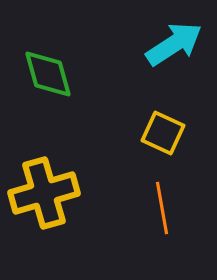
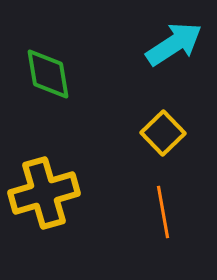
green diamond: rotated 6 degrees clockwise
yellow square: rotated 21 degrees clockwise
orange line: moved 1 px right, 4 px down
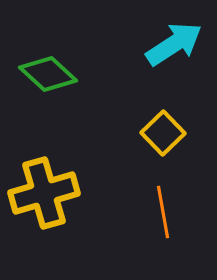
green diamond: rotated 38 degrees counterclockwise
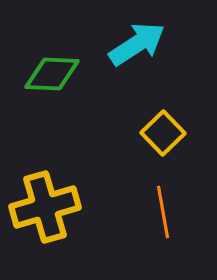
cyan arrow: moved 37 px left
green diamond: moved 4 px right; rotated 40 degrees counterclockwise
yellow cross: moved 1 px right, 14 px down
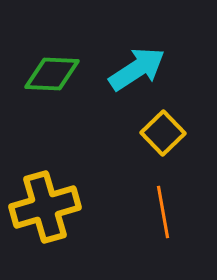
cyan arrow: moved 25 px down
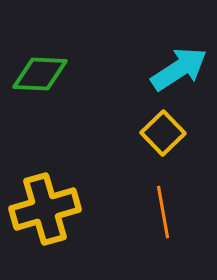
cyan arrow: moved 42 px right
green diamond: moved 12 px left
yellow cross: moved 2 px down
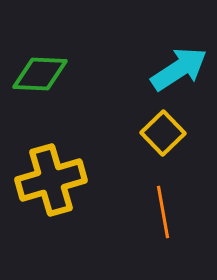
yellow cross: moved 6 px right, 29 px up
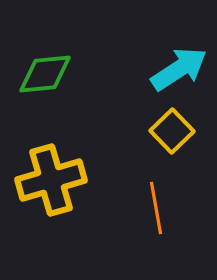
green diamond: moved 5 px right; rotated 8 degrees counterclockwise
yellow square: moved 9 px right, 2 px up
orange line: moved 7 px left, 4 px up
